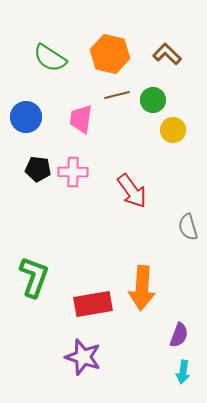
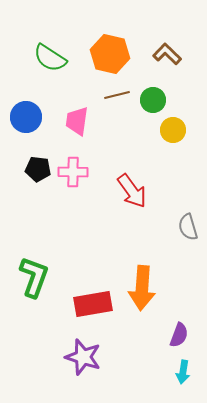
pink trapezoid: moved 4 px left, 2 px down
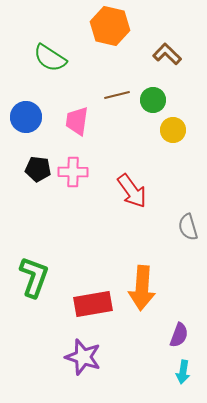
orange hexagon: moved 28 px up
